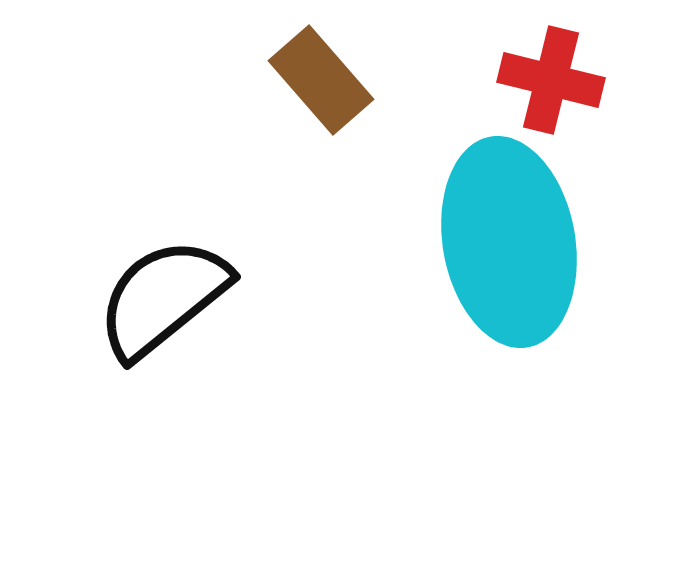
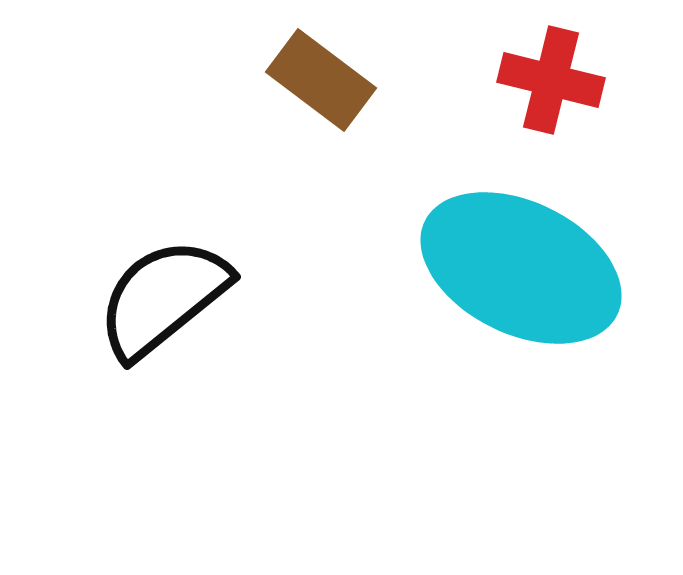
brown rectangle: rotated 12 degrees counterclockwise
cyan ellipse: moved 12 px right, 26 px down; rotated 54 degrees counterclockwise
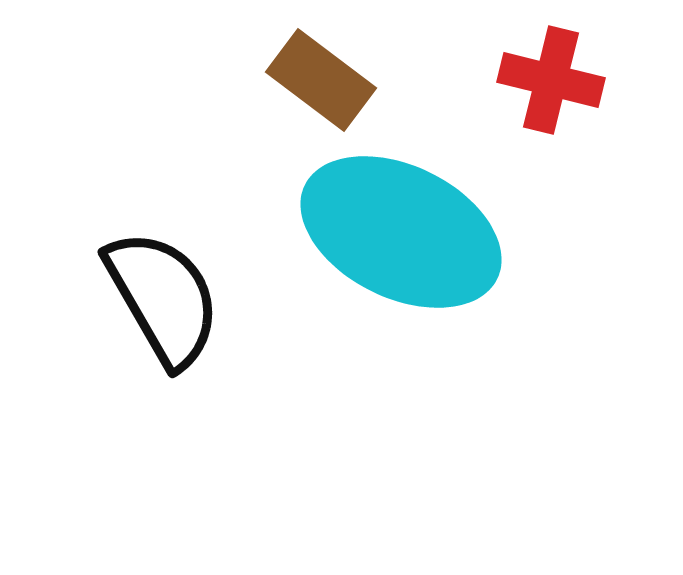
cyan ellipse: moved 120 px left, 36 px up
black semicircle: rotated 99 degrees clockwise
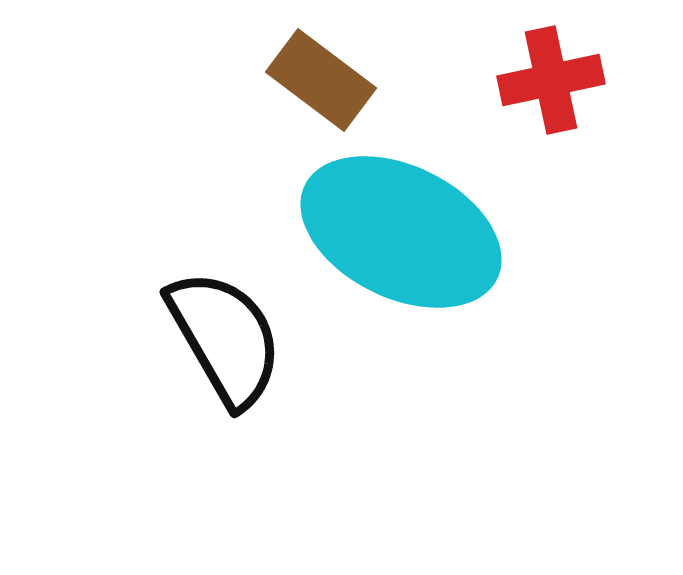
red cross: rotated 26 degrees counterclockwise
black semicircle: moved 62 px right, 40 px down
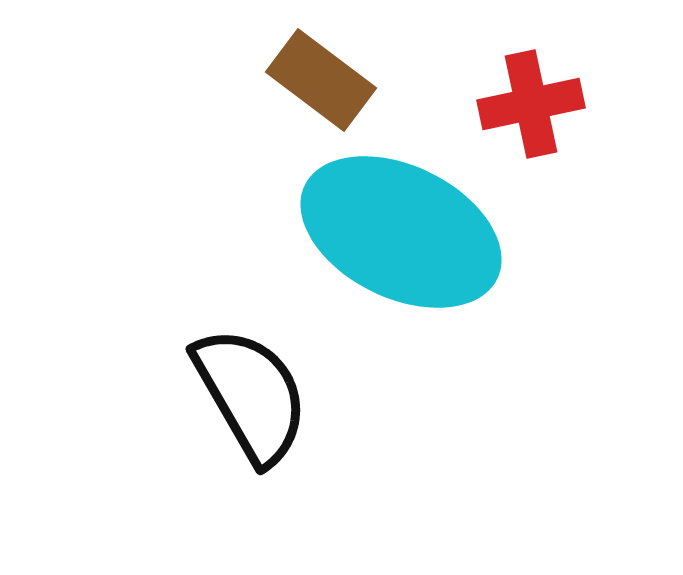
red cross: moved 20 px left, 24 px down
black semicircle: moved 26 px right, 57 px down
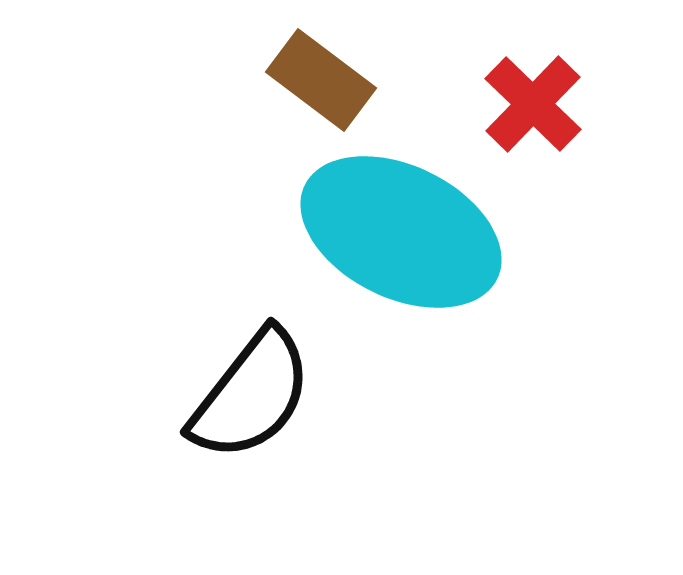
red cross: moved 2 px right; rotated 34 degrees counterclockwise
black semicircle: rotated 68 degrees clockwise
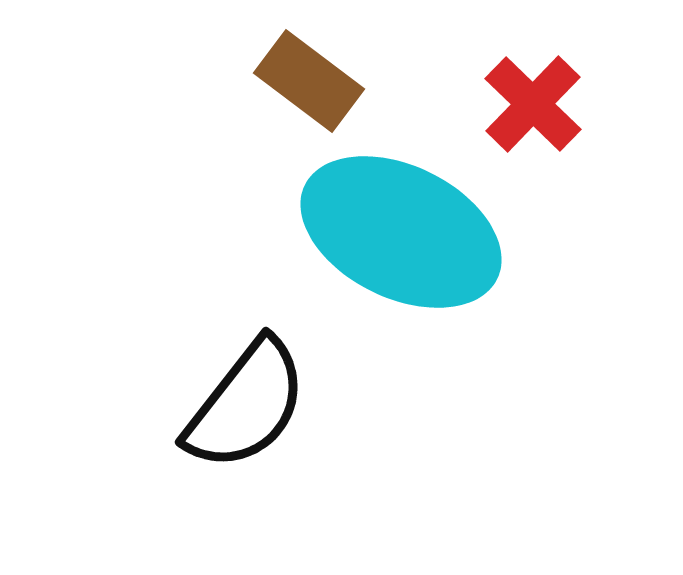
brown rectangle: moved 12 px left, 1 px down
black semicircle: moved 5 px left, 10 px down
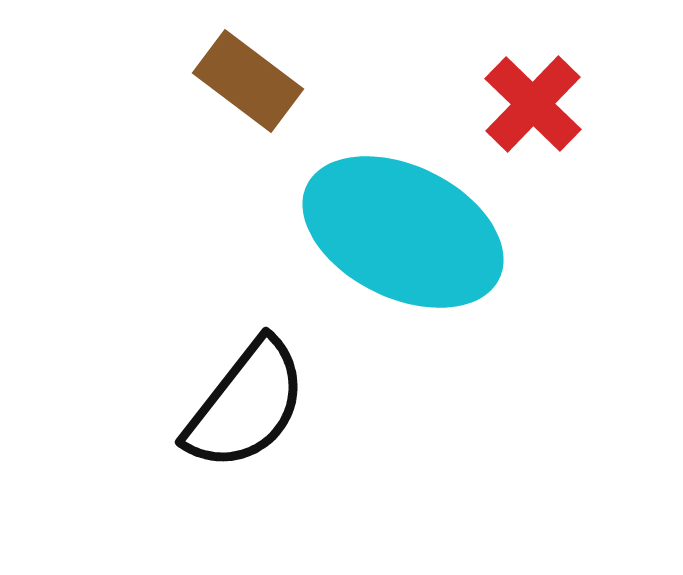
brown rectangle: moved 61 px left
cyan ellipse: moved 2 px right
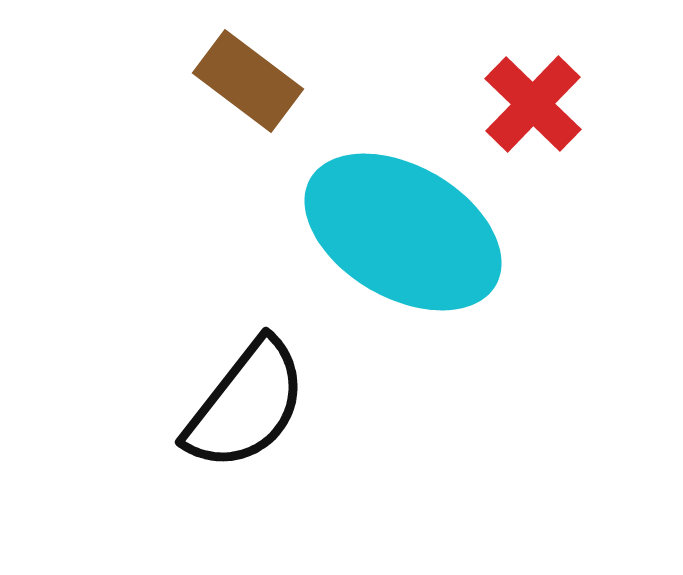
cyan ellipse: rotated 4 degrees clockwise
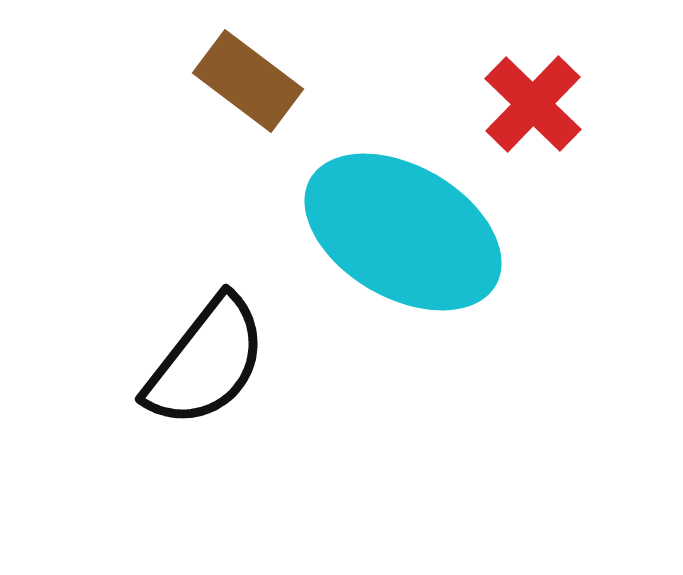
black semicircle: moved 40 px left, 43 px up
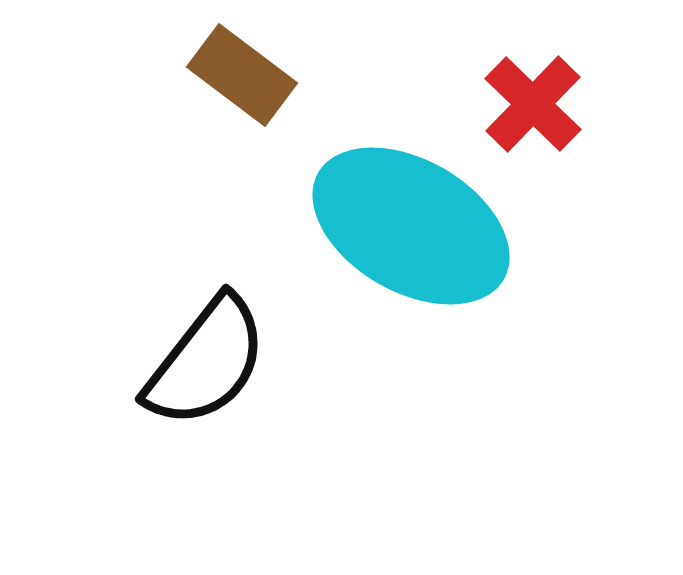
brown rectangle: moved 6 px left, 6 px up
cyan ellipse: moved 8 px right, 6 px up
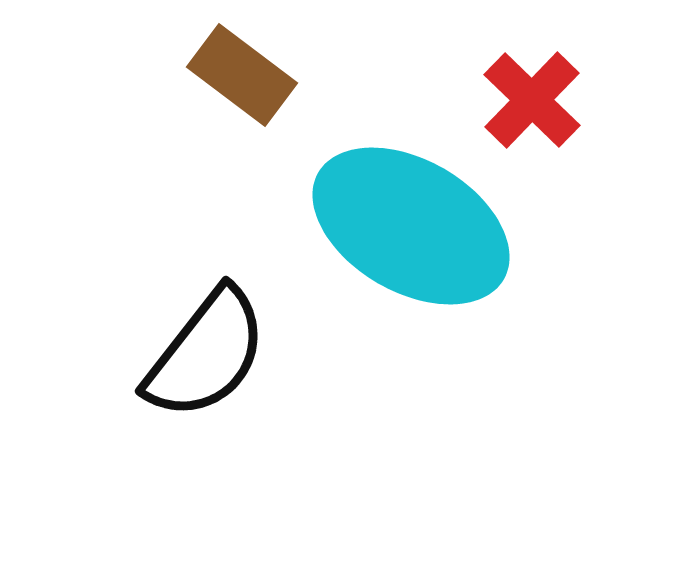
red cross: moved 1 px left, 4 px up
black semicircle: moved 8 px up
